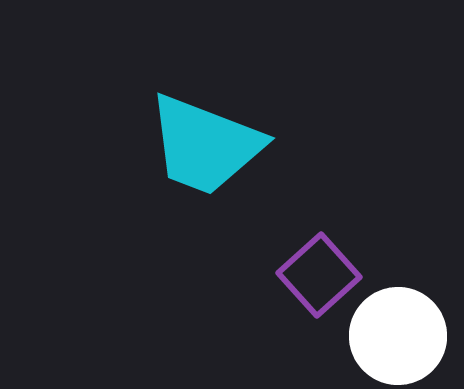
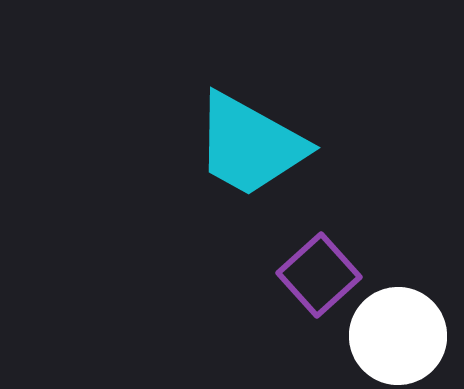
cyan trapezoid: moved 45 px right; rotated 8 degrees clockwise
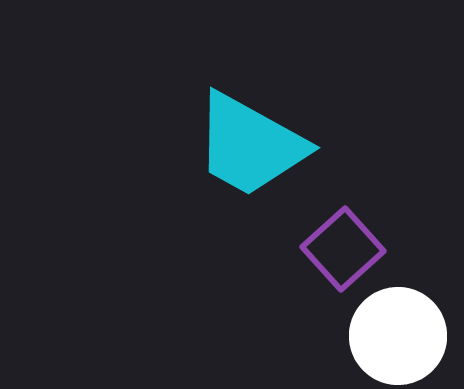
purple square: moved 24 px right, 26 px up
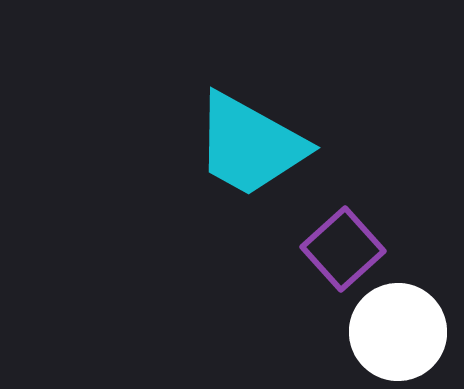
white circle: moved 4 px up
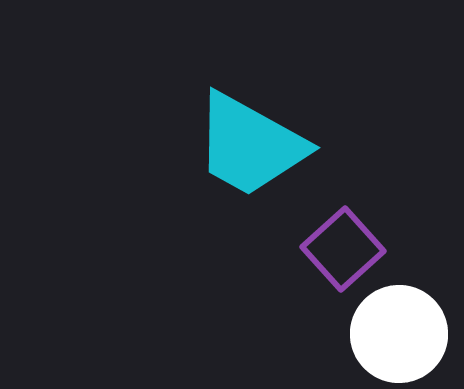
white circle: moved 1 px right, 2 px down
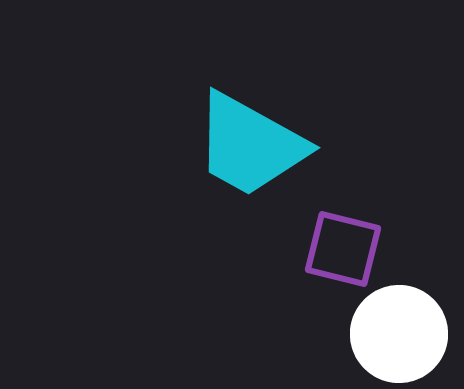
purple square: rotated 34 degrees counterclockwise
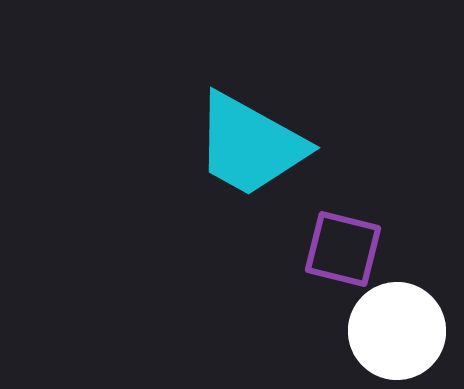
white circle: moved 2 px left, 3 px up
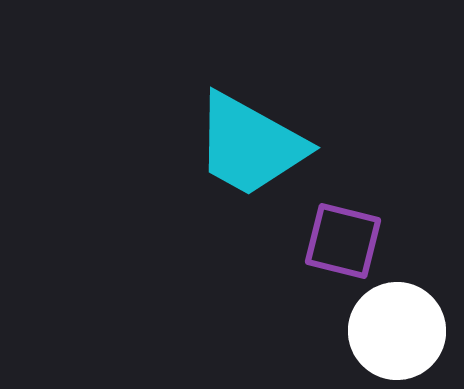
purple square: moved 8 px up
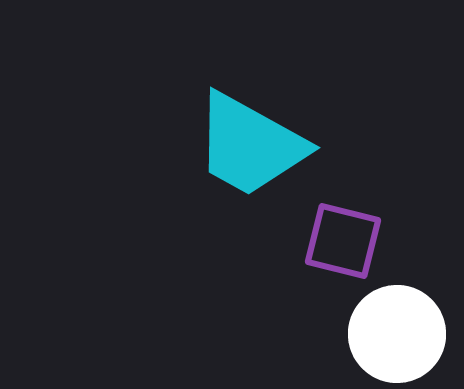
white circle: moved 3 px down
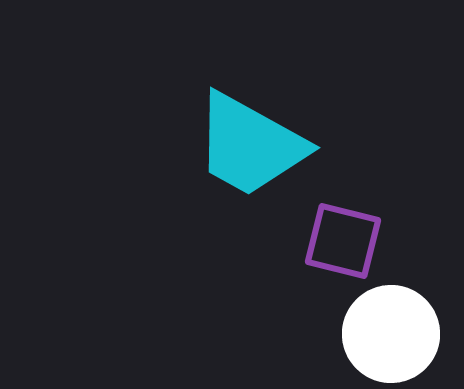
white circle: moved 6 px left
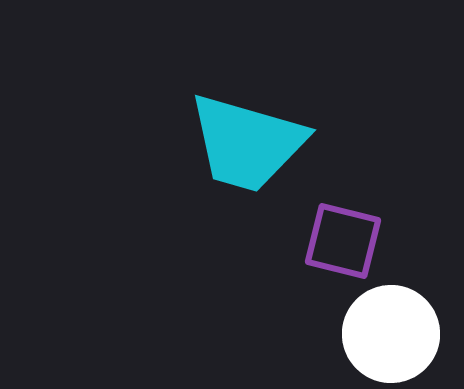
cyan trapezoid: moved 3 px left, 2 px up; rotated 13 degrees counterclockwise
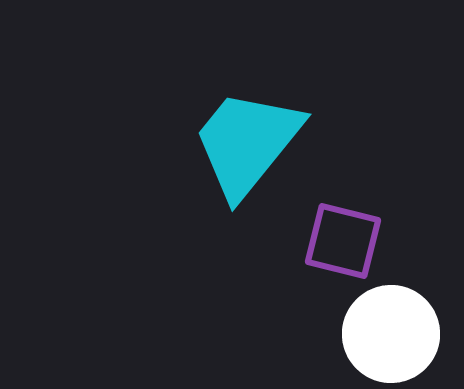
cyan trapezoid: rotated 113 degrees clockwise
